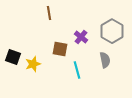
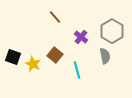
brown line: moved 6 px right, 4 px down; rotated 32 degrees counterclockwise
brown square: moved 5 px left, 6 px down; rotated 28 degrees clockwise
gray semicircle: moved 4 px up
yellow star: rotated 28 degrees counterclockwise
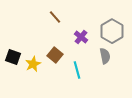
yellow star: rotated 21 degrees clockwise
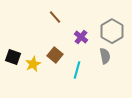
cyan line: rotated 30 degrees clockwise
